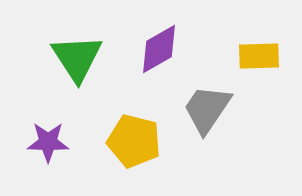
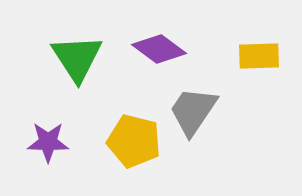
purple diamond: rotated 66 degrees clockwise
gray trapezoid: moved 14 px left, 2 px down
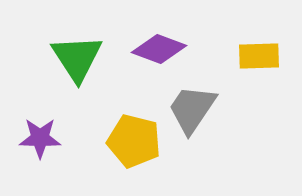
purple diamond: rotated 16 degrees counterclockwise
gray trapezoid: moved 1 px left, 2 px up
purple star: moved 8 px left, 4 px up
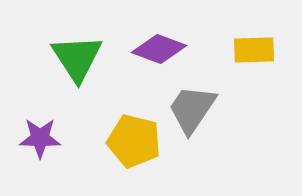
yellow rectangle: moved 5 px left, 6 px up
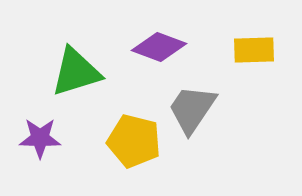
purple diamond: moved 2 px up
green triangle: moved 1 px left, 14 px down; rotated 46 degrees clockwise
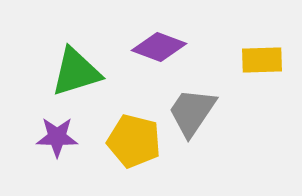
yellow rectangle: moved 8 px right, 10 px down
gray trapezoid: moved 3 px down
purple star: moved 17 px right, 1 px up
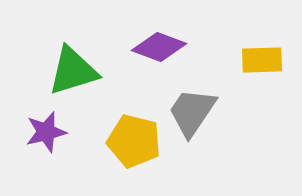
green triangle: moved 3 px left, 1 px up
purple star: moved 11 px left, 5 px up; rotated 15 degrees counterclockwise
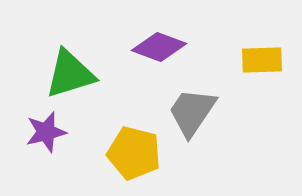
green triangle: moved 3 px left, 3 px down
yellow pentagon: moved 12 px down
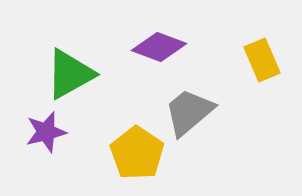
yellow rectangle: rotated 69 degrees clockwise
green triangle: rotated 12 degrees counterclockwise
gray trapezoid: moved 3 px left; rotated 16 degrees clockwise
yellow pentagon: moved 3 px right; rotated 20 degrees clockwise
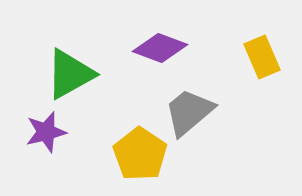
purple diamond: moved 1 px right, 1 px down
yellow rectangle: moved 3 px up
yellow pentagon: moved 3 px right, 1 px down
